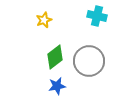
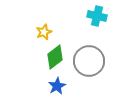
yellow star: moved 12 px down
blue star: rotated 18 degrees counterclockwise
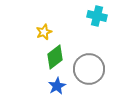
gray circle: moved 8 px down
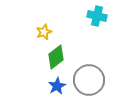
green diamond: moved 1 px right
gray circle: moved 11 px down
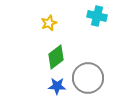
yellow star: moved 5 px right, 9 px up
gray circle: moved 1 px left, 2 px up
blue star: rotated 30 degrees clockwise
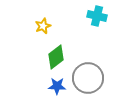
yellow star: moved 6 px left, 3 px down
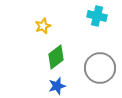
gray circle: moved 12 px right, 10 px up
blue star: rotated 18 degrees counterclockwise
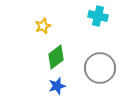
cyan cross: moved 1 px right
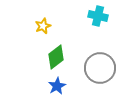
blue star: rotated 12 degrees counterclockwise
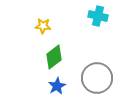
yellow star: rotated 28 degrees clockwise
green diamond: moved 2 px left
gray circle: moved 3 px left, 10 px down
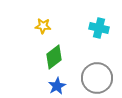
cyan cross: moved 1 px right, 12 px down
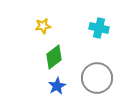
yellow star: rotated 14 degrees counterclockwise
